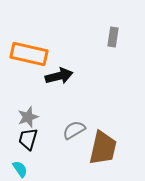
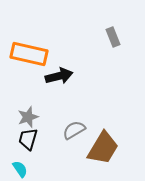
gray rectangle: rotated 30 degrees counterclockwise
brown trapezoid: rotated 18 degrees clockwise
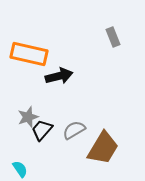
black trapezoid: moved 14 px right, 9 px up; rotated 25 degrees clockwise
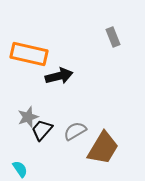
gray semicircle: moved 1 px right, 1 px down
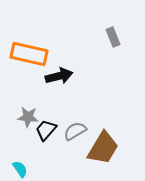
gray star: rotated 25 degrees clockwise
black trapezoid: moved 4 px right
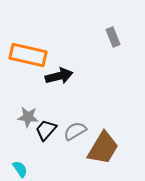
orange rectangle: moved 1 px left, 1 px down
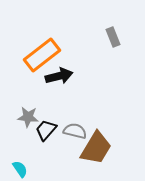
orange rectangle: moved 14 px right; rotated 51 degrees counterclockwise
gray semicircle: rotated 45 degrees clockwise
brown trapezoid: moved 7 px left
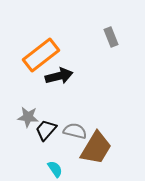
gray rectangle: moved 2 px left
orange rectangle: moved 1 px left
cyan semicircle: moved 35 px right
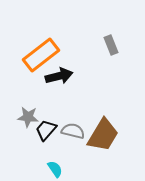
gray rectangle: moved 8 px down
gray semicircle: moved 2 px left
brown trapezoid: moved 7 px right, 13 px up
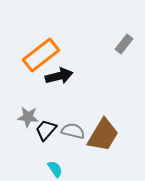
gray rectangle: moved 13 px right, 1 px up; rotated 60 degrees clockwise
